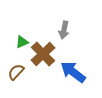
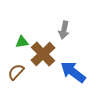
green triangle: rotated 16 degrees clockwise
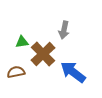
brown semicircle: rotated 36 degrees clockwise
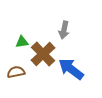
blue arrow: moved 2 px left, 3 px up
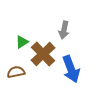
green triangle: rotated 24 degrees counterclockwise
blue arrow: rotated 148 degrees counterclockwise
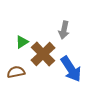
blue arrow: rotated 12 degrees counterclockwise
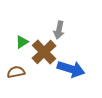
gray arrow: moved 5 px left
brown cross: moved 1 px right, 2 px up
blue arrow: rotated 40 degrees counterclockwise
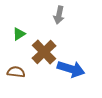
gray arrow: moved 15 px up
green triangle: moved 3 px left, 8 px up
brown semicircle: rotated 18 degrees clockwise
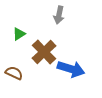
brown semicircle: moved 2 px left, 1 px down; rotated 18 degrees clockwise
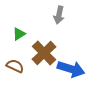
brown cross: moved 1 px down
brown semicircle: moved 1 px right, 7 px up
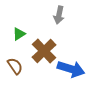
brown cross: moved 2 px up
brown semicircle: rotated 30 degrees clockwise
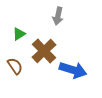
gray arrow: moved 1 px left, 1 px down
blue arrow: moved 2 px right, 1 px down
